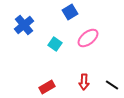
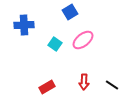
blue cross: rotated 36 degrees clockwise
pink ellipse: moved 5 px left, 2 px down
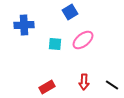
cyan square: rotated 32 degrees counterclockwise
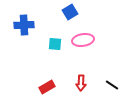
pink ellipse: rotated 30 degrees clockwise
red arrow: moved 3 px left, 1 px down
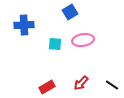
red arrow: rotated 42 degrees clockwise
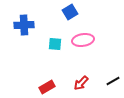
black line: moved 1 px right, 4 px up; rotated 64 degrees counterclockwise
